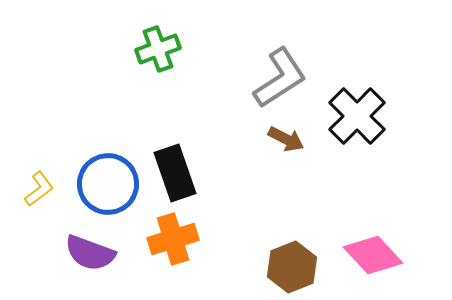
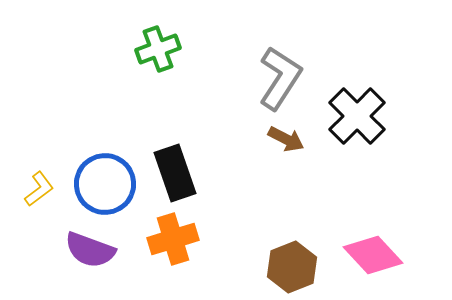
gray L-shape: rotated 24 degrees counterclockwise
blue circle: moved 3 px left
purple semicircle: moved 3 px up
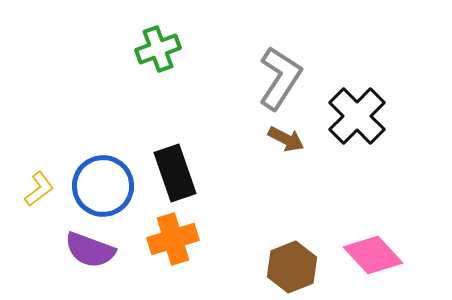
blue circle: moved 2 px left, 2 px down
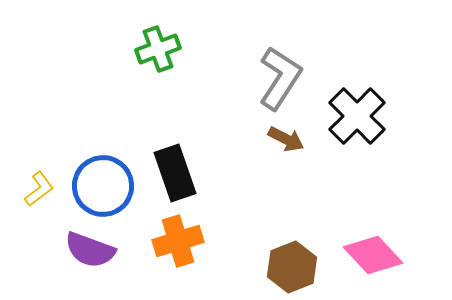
orange cross: moved 5 px right, 2 px down
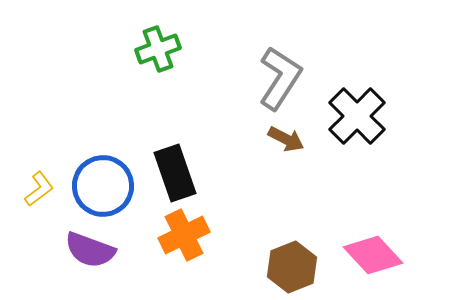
orange cross: moved 6 px right, 6 px up; rotated 9 degrees counterclockwise
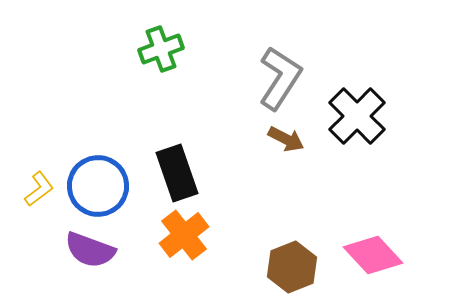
green cross: moved 3 px right
black rectangle: moved 2 px right
blue circle: moved 5 px left
orange cross: rotated 12 degrees counterclockwise
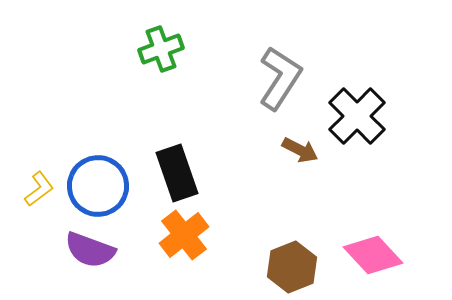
brown arrow: moved 14 px right, 11 px down
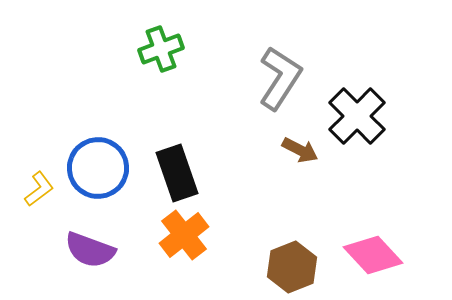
blue circle: moved 18 px up
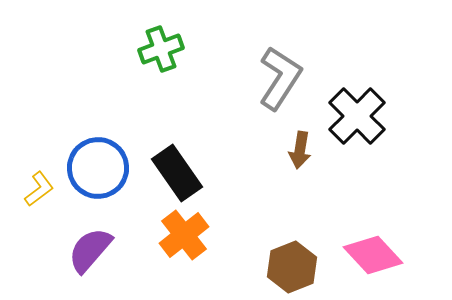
brown arrow: rotated 72 degrees clockwise
black rectangle: rotated 16 degrees counterclockwise
purple semicircle: rotated 111 degrees clockwise
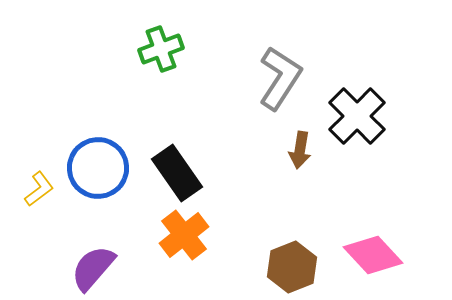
purple semicircle: moved 3 px right, 18 px down
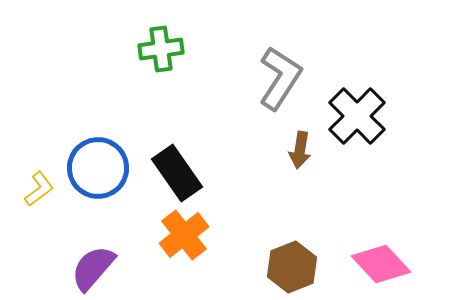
green cross: rotated 12 degrees clockwise
pink diamond: moved 8 px right, 9 px down
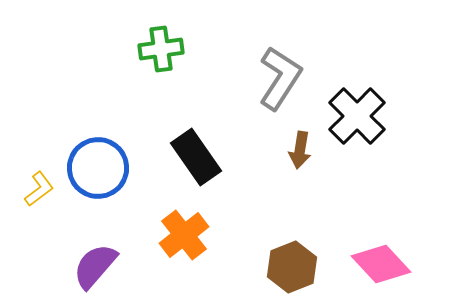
black rectangle: moved 19 px right, 16 px up
purple semicircle: moved 2 px right, 2 px up
